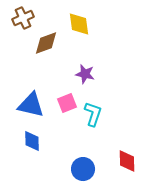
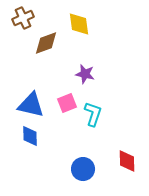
blue diamond: moved 2 px left, 5 px up
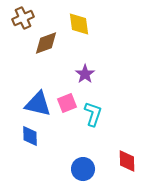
purple star: rotated 24 degrees clockwise
blue triangle: moved 7 px right, 1 px up
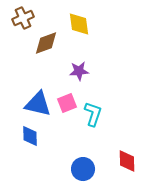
purple star: moved 6 px left, 3 px up; rotated 30 degrees clockwise
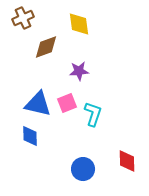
brown diamond: moved 4 px down
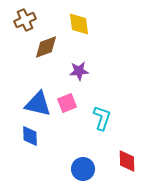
brown cross: moved 2 px right, 2 px down
cyan L-shape: moved 9 px right, 4 px down
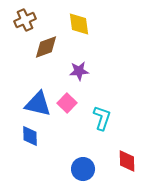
pink square: rotated 24 degrees counterclockwise
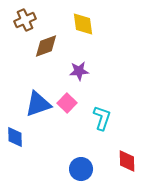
yellow diamond: moved 4 px right
brown diamond: moved 1 px up
blue triangle: rotated 32 degrees counterclockwise
blue diamond: moved 15 px left, 1 px down
blue circle: moved 2 px left
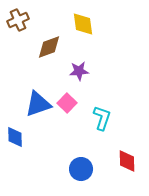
brown cross: moved 7 px left
brown diamond: moved 3 px right, 1 px down
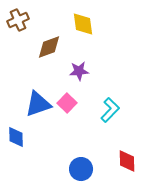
cyan L-shape: moved 8 px right, 8 px up; rotated 25 degrees clockwise
blue diamond: moved 1 px right
